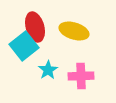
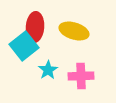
red ellipse: rotated 20 degrees clockwise
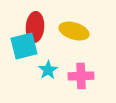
cyan square: rotated 24 degrees clockwise
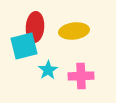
yellow ellipse: rotated 24 degrees counterclockwise
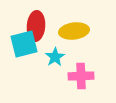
red ellipse: moved 1 px right, 1 px up
cyan square: moved 2 px up
cyan star: moved 7 px right, 13 px up
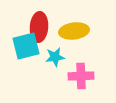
red ellipse: moved 3 px right, 1 px down
cyan square: moved 2 px right, 2 px down
cyan star: rotated 24 degrees clockwise
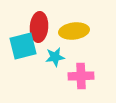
cyan square: moved 3 px left
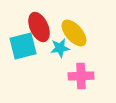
red ellipse: rotated 28 degrees counterclockwise
yellow ellipse: moved 2 px down; rotated 56 degrees clockwise
cyan star: moved 5 px right, 9 px up
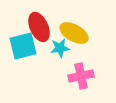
yellow ellipse: rotated 20 degrees counterclockwise
pink cross: rotated 10 degrees counterclockwise
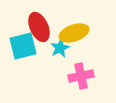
yellow ellipse: rotated 48 degrees counterclockwise
cyan star: rotated 18 degrees counterclockwise
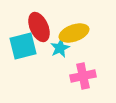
pink cross: moved 2 px right
